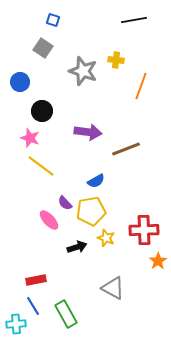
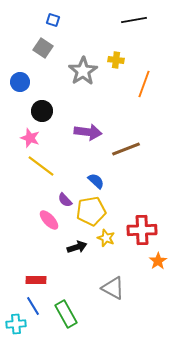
gray star: rotated 20 degrees clockwise
orange line: moved 3 px right, 2 px up
blue semicircle: rotated 108 degrees counterclockwise
purple semicircle: moved 3 px up
red cross: moved 2 px left
red rectangle: rotated 12 degrees clockwise
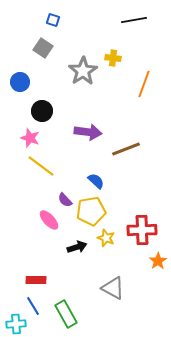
yellow cross: moved 3 px left, 2 px up
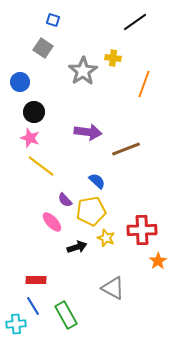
black line: moved 1 px right, 2 px down; rotated 25 degrees counterclockwise
black circle: moved 8 px left, 1 px down
blue semicircle: moved 1 px right
pink ellipse: moved 3 px right, 2 px down
green rectangle: moved 1 px down
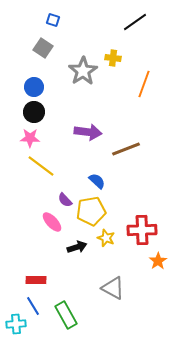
blue circle: moved 14 px right, 5 px down
pink star: rotated 18 degrees counterclockwise
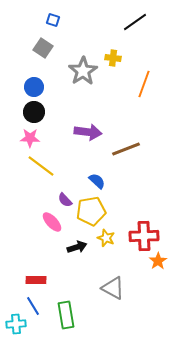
red cross: moved 2 px right, 6 px down
green rectangle: rotated 20 degrees clockwise
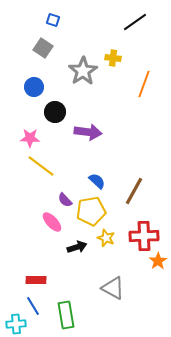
black circle: moved 21 px right
brown line: moved 8 px right, 42 px down; rotated 40 degrees counterclockwise
